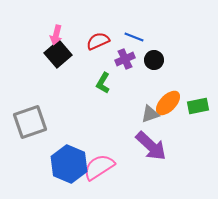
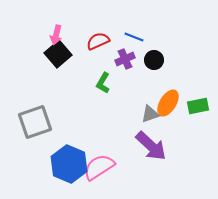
orange ellipse: rotated 12 degrees counterclockwise
gray square: moved 5 px right
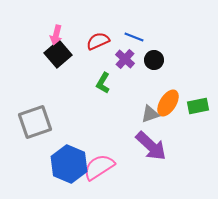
purple cross: rotated 24 degrees counterclockwise
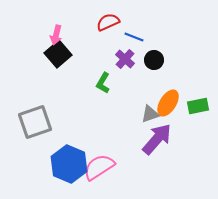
red semicircle: moved 10 px right, 19 px up
purple arrow: moved 6 px right, 7 px up; rotated 92 degrees counterclockwise
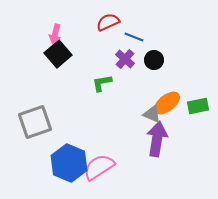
pink arrow: moved 1 px left, 1 px up
green L-shape: moved 1 px left; rotated 50 degrees clockwise
orange ellipse: moved 1 px left; rotated 20 degrees clockwise
gray triangle: moved 2 px right; rotated 42 degrees clockwise
purple arrow: rotated 32 degrees counterclockwise
blue hexagon: moved 1 px up
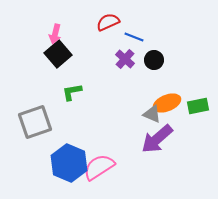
green L-shape: moved 30 px left, 9 px down
orange ellipse: rotated 16 degrees clockwise
purple arrow: rotated 140 degrees counterclockwise
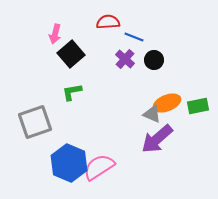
red semicircle: rotated 20 degrees clockwise
black square: moved 13 px right
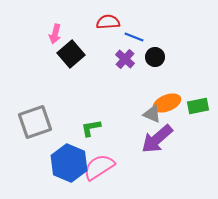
black circle: moved 1 px right, 3 px up
green L-shape: moved 19 px right, 36 px down
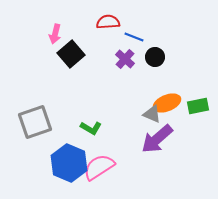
green L-shape: rotated 140 degrees counterclockwise
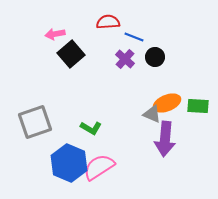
pink arrow: rotated 66 degrees clockwise
green rectangle: rotated 15 degrees clockwise
purple arrow: moved 8 px right; rotated 44 degrees counterclockwise
